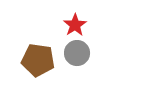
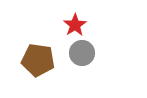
gray circle: moved 5 px right
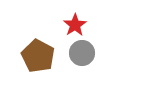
brown pentagon: moved 4 px up; rotated 20 degrees clockwise
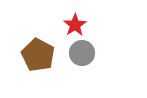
brown pentagon: moved 1 px up
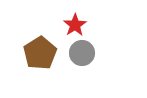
brown pentagon: moved 2 px right, 2 px up; rotated 12 degrees clockwise
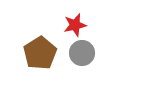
red star: rotated 20 degrees clockwise
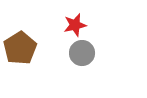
brown pentagon: moved 20 px left, 5 px up
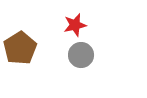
gray circle: moved 1 px left, 2 px down
